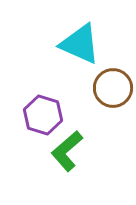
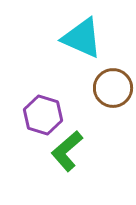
cyan triangle: moved 2 px right, 6 px up
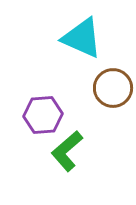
purple hexagon: rotated 21 degrees counterclockwise
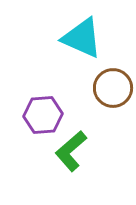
green L-shape: moved 4 px right
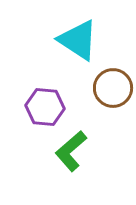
cyan triangle: moved 4 px left, 2 px down; rotated 9 degrees clockwise
purple hexagon: moved 2 px right, 8 px up; rotated 9 degrees clockwise
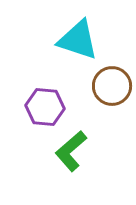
cyan triangle: rotated 15 degrees counterclockwise
brown circle: moved 1 px left, 2 px up
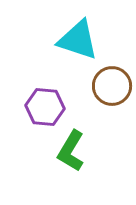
green L-shape: rotated 18 degrees counterclockwise
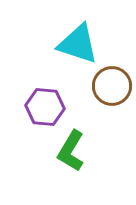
cyan triangle: moved 4 px down
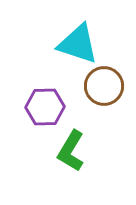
brown circle: moved 8 px left
purple hexagon: rotated 6 degrees counterclockwise
